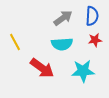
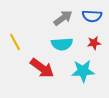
blue semicircle: rotated 90 degrees clockwise
red star: moved 1 px left, 3 px down
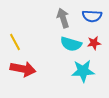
gray arrow: rotated 72 degrees counterclockwise
cyan semicircle: moved 9 px right; rotated 20 degrees clockwise
red arrow: moved 19 px left, 1 px down; rotated 25 degrees counterclockwise
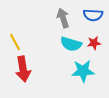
blue semicircle: moved 1 px right, 1 px up
red arrow: rotated 70 degrees clockwise
